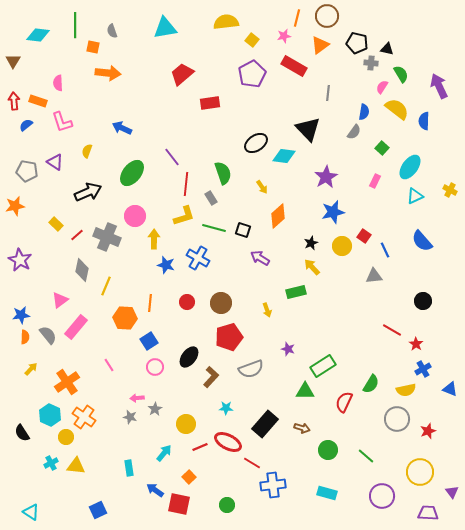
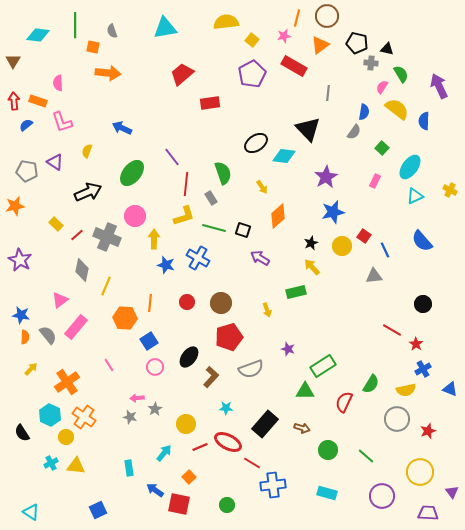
black circle at (423, 301): moved 3 px down
blue star at (21, 315): rotated 18 degrees clockwise
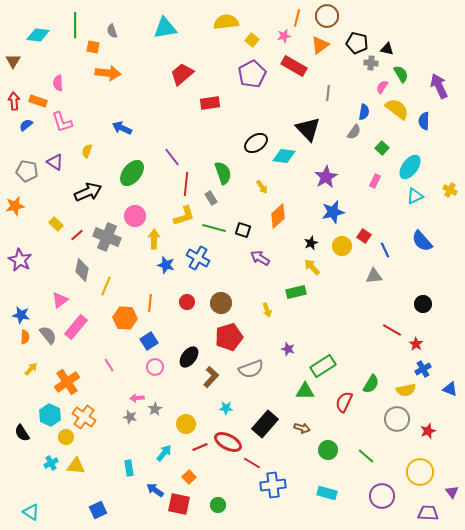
green circle at (227, 505): moved 9 px left
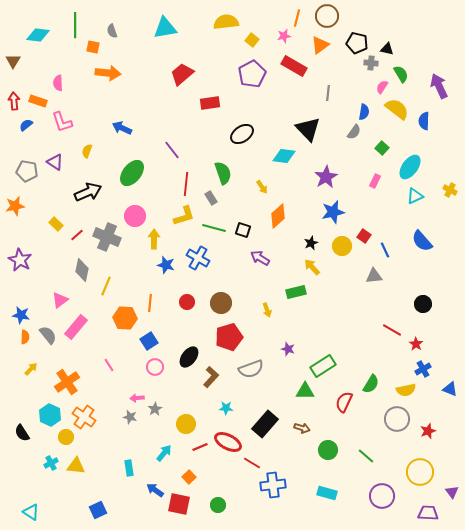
black ellipse at (256, 143): moved 14 px left, 9 px up
purple line at (172, 157): moved 7 px up
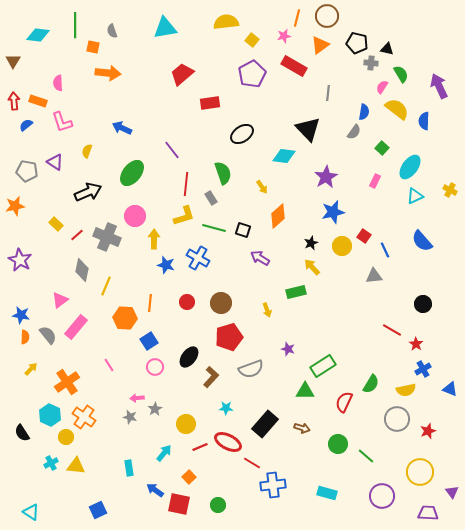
green circle at (328, 450): moved 10 px right, 6 px up
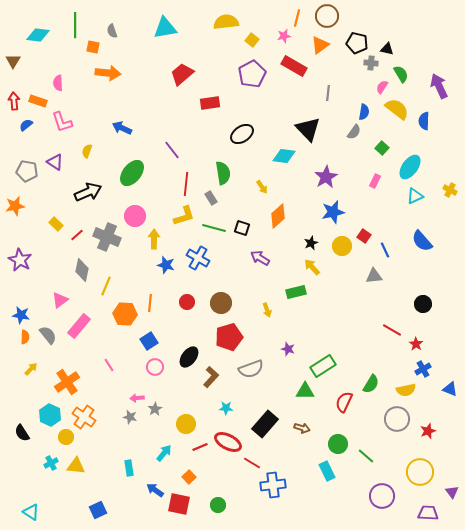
green semicircle at (223, 173): rotated 10 degrees clockwise
black square at (243, 230): moved 1 px left, 2 px up
orange hexagon at (125, 318): moved 4 px up
pink rectangle at (76, 327): moved 3 px right, 1 px up
cyan rectangle at (327, 493): moved 22 px up; rotated 48 degrees clockwise
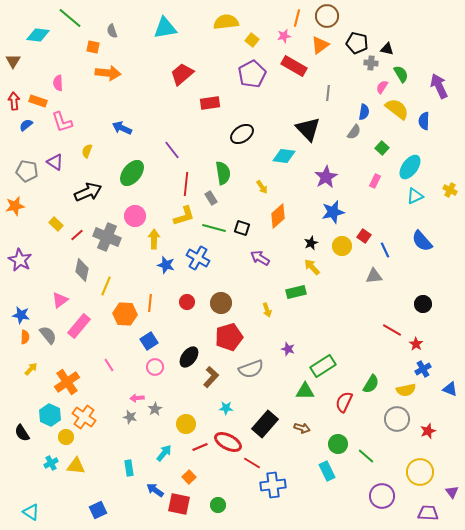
green line at (75, 25): moved 5 px left, 7 px up; rotated 50 degrees counterclockwise
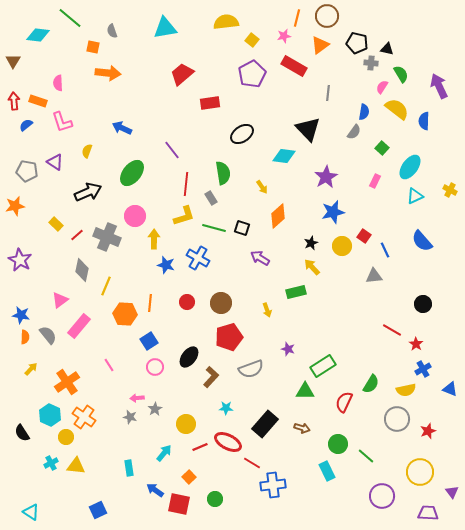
green circle at (218, 505): moved 3 px left, 6 px up
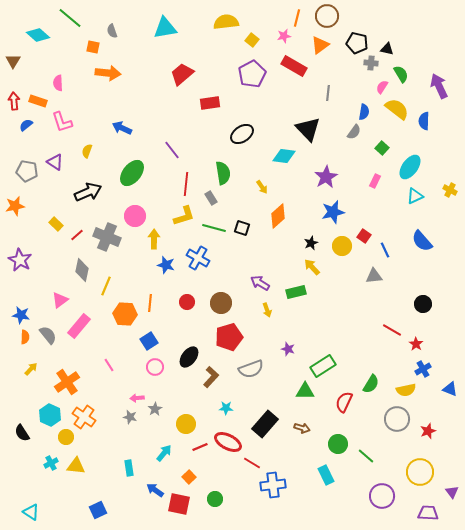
cyan diamond at (38, 35): rotated 35 degrees clockwise
purple arrow at (260, 258): moved 25 px down
cyan rectangle at (327, 471): moved 1 px left, 4 px down
